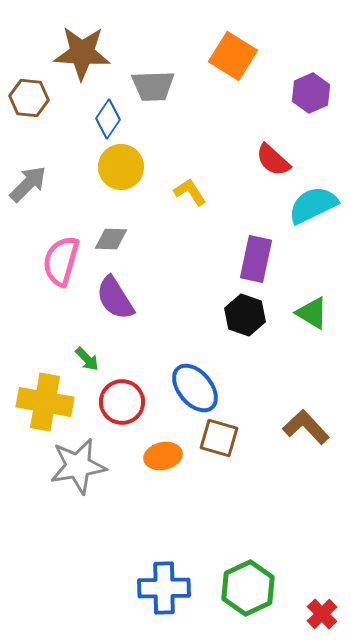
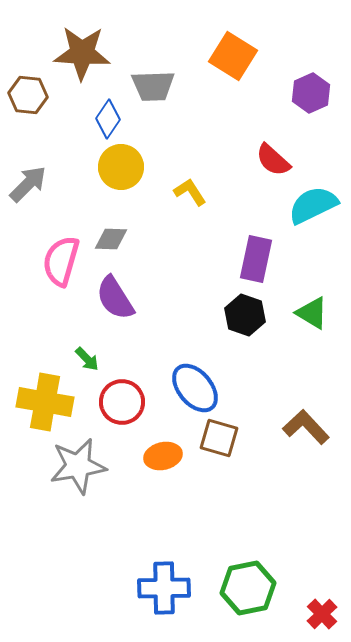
brown hexagon: moved 1 px left, 3 px up
green hexagon: rotated 14 degrees clockwise
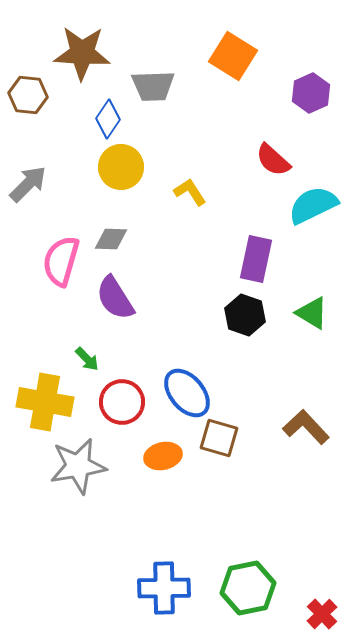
blue ellipse: moved 8 px left, 5 px down
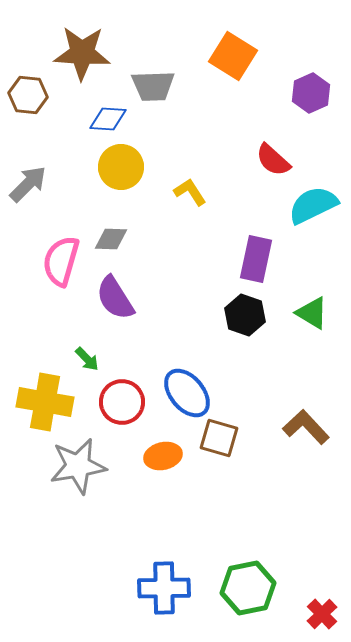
blue diamond: rotated 60 degrees clockwise
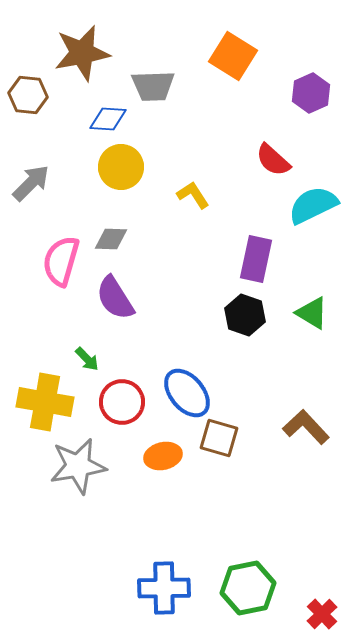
brown star: rotated 14 degrees counterclockwise
gray arrow: moved 3 px right, 1 px up
yellow L-shape: moved 3 px right, 3 px down
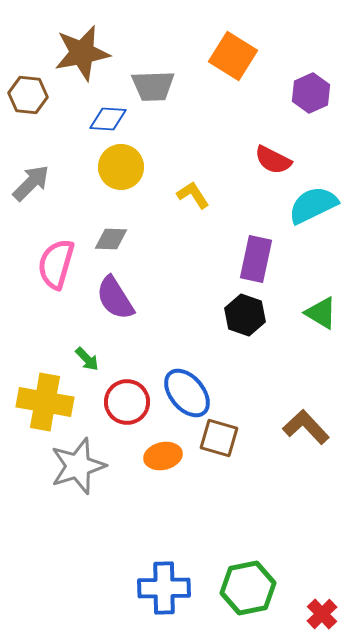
red semicircle: rotated 15 degrees counterclockwise
pink semicircle: moved 5 px left, 3 px down
green triangle: moved 9 px right
red circle: moved 5 px right
gray star: rotated 8 degrees counterclockwise
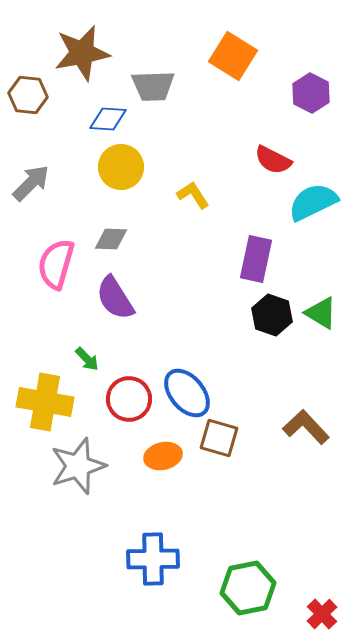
purple hexagon: rotated 9 degrees counterclockwise
cyan semicircle: moved 3 px up
black hexagon: moved 27 px right
red circle: moved 2 px right, 3 px up
blue cross: moved 11 px left, 29 px up
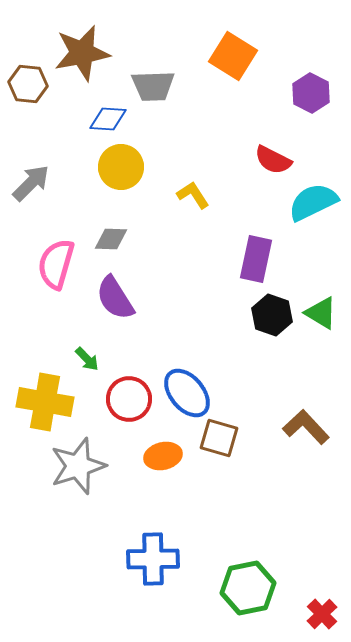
brown hexagon: moved 11 px up
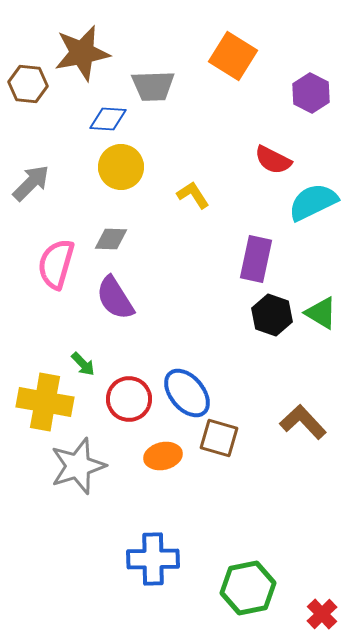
green arrow: moved 4 px left, 5 px down
brown L-shape: moved 3 px left, 5 px up
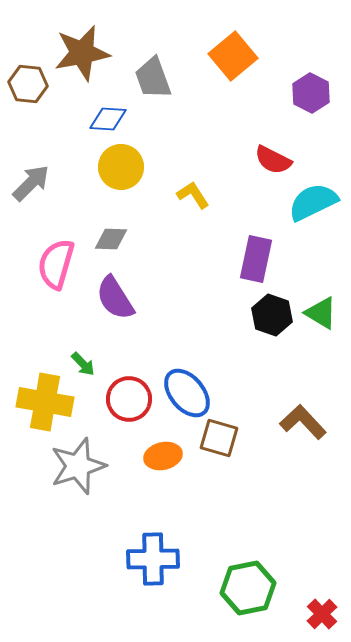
orange square: rotated 18 degrees clockwise
gray trapezoid: moved 8 px up; rotated 72 degrees clockwise
